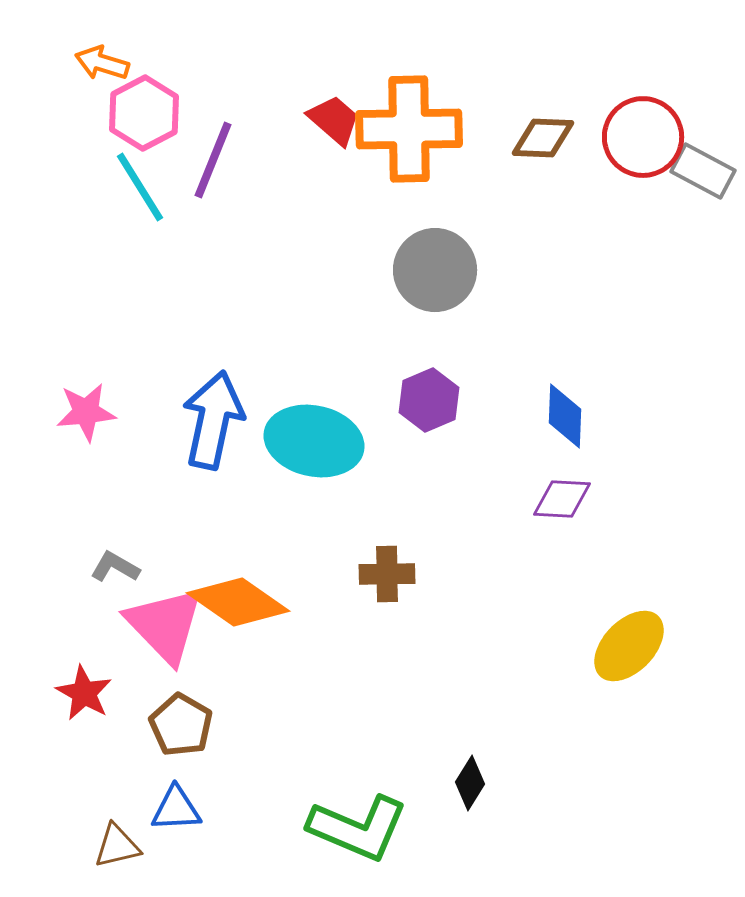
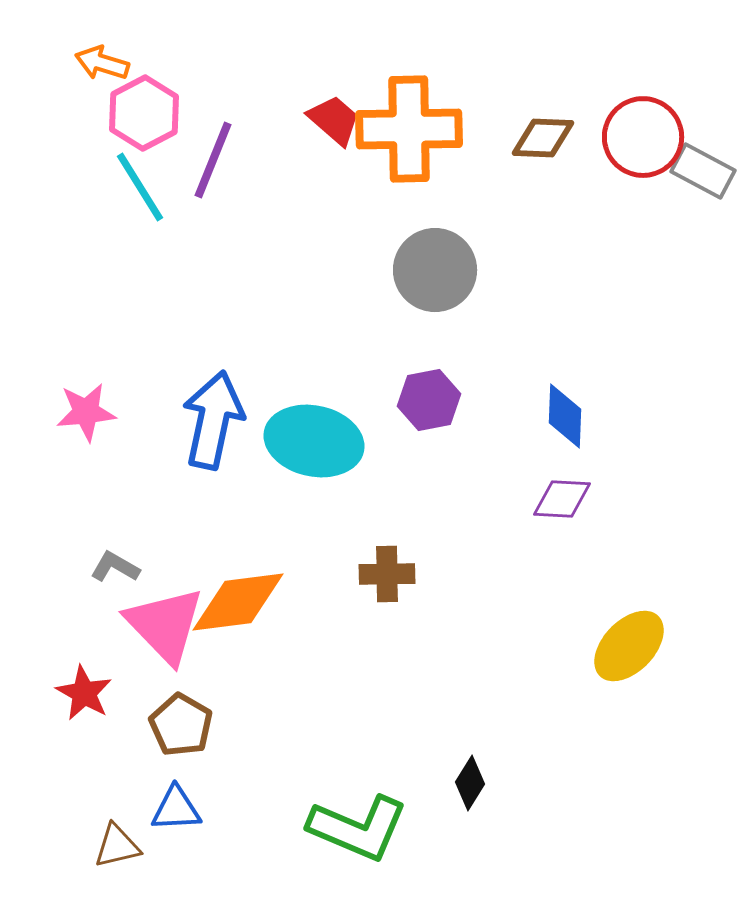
purple hexagon: rotated 12 degrees clockwise
orange diamond: rotated 42 degrees counterclockwise
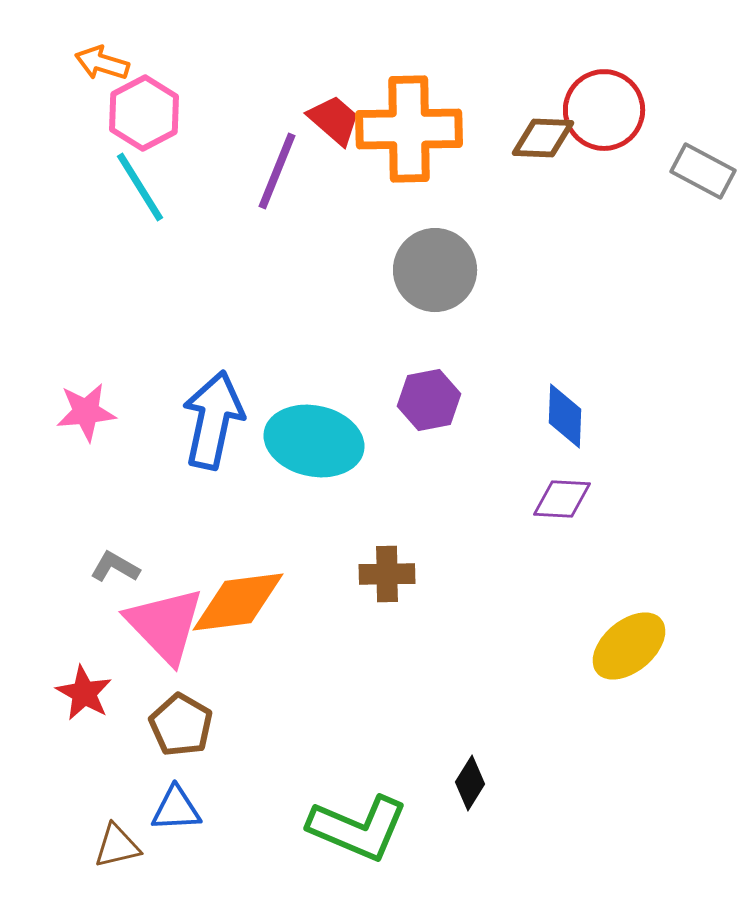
red circle: moved 39 px left, 27 px up
purple line: moved 64 px right, 11 px down
yellow ellipse: rotated 6 degrees clockwise
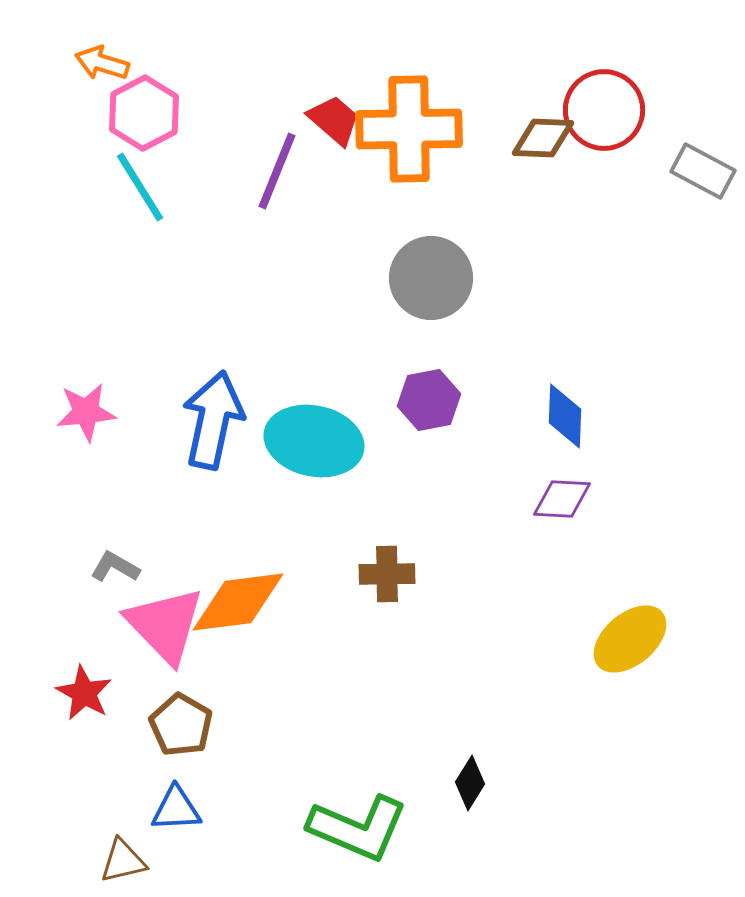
gray circle: moved 4 px left, 8 px down
yellow ellipse: moved 1 px right, 7 px up
brown triangle: moved 6 px right, 15 px down
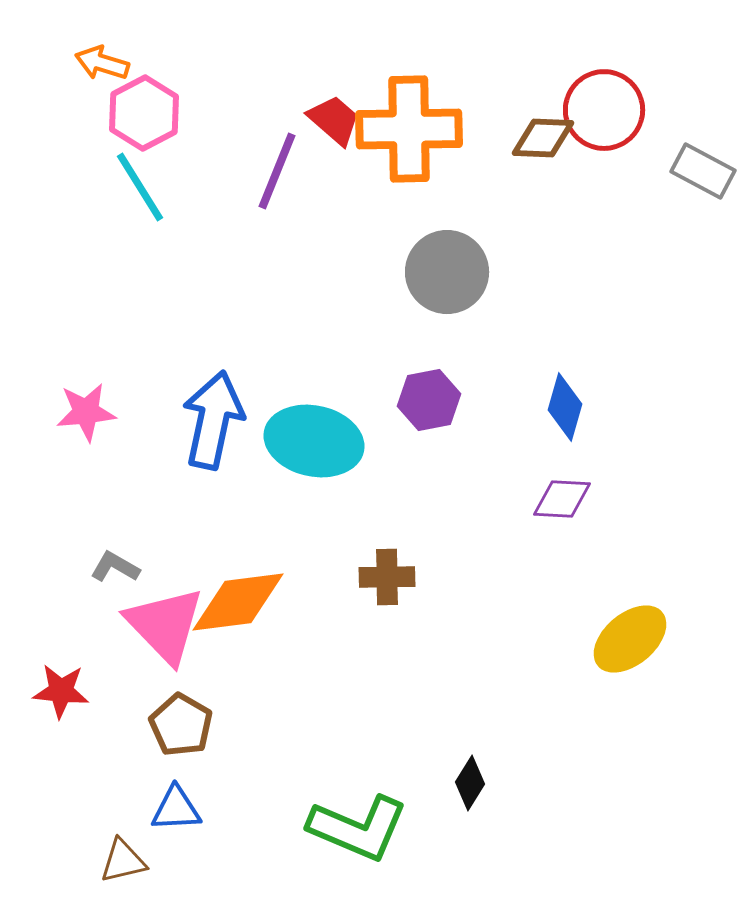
gray circle: moved 16 px right, 6 px up
blue diamond: moved 9 px up; rotated 14 degrees clockwise
brown cross: moved 3 px down
red star: moved 23 px left, 2 px up; rotated 24 degrees counterclockwise
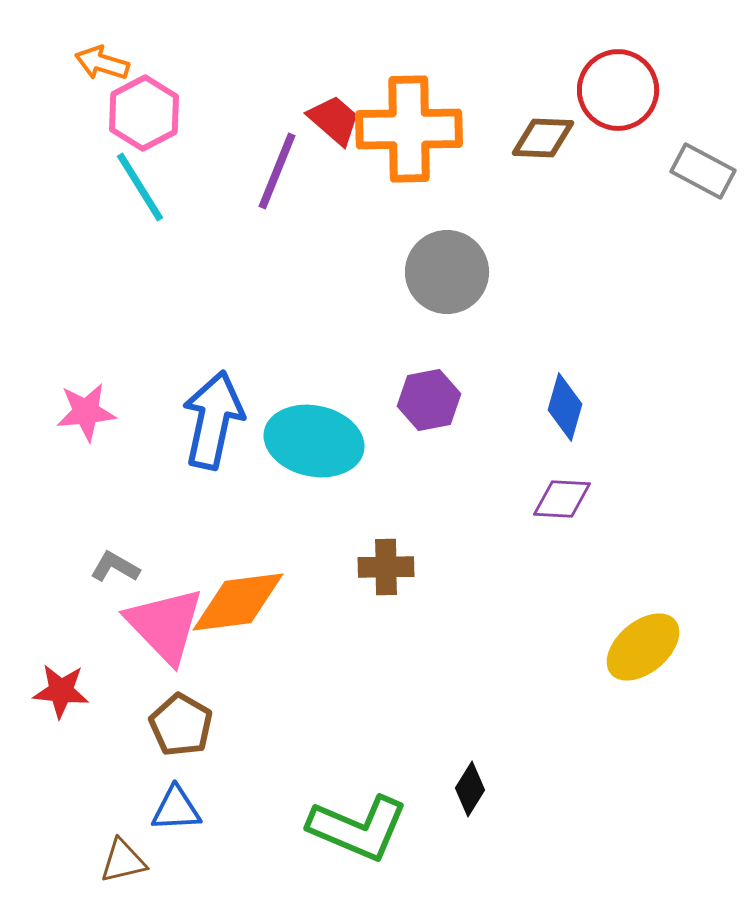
red circle: moved 14 px right, 20 px up
brown cross: moved 1 px left, 10 px up
yellow ellipse: moved 13 px right, 8 px down
black diamond: moved 6 px down
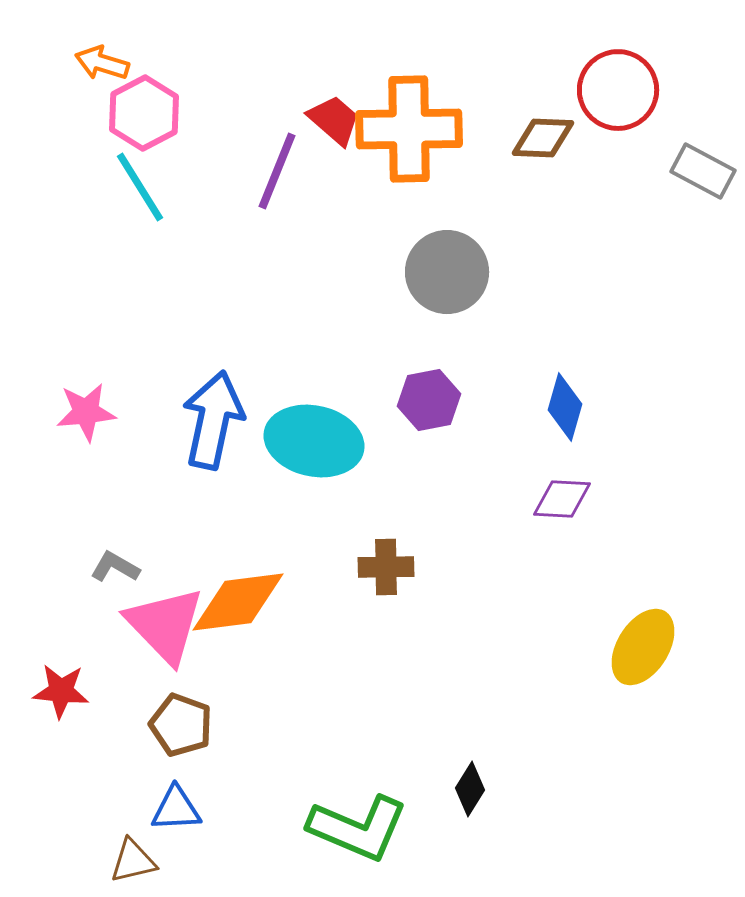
yellow ellipse: rotated 18 degrees counterclockwise
brown pentagon: rotated 10 degrees counterclockwise
brown triangle: moved 10 px right
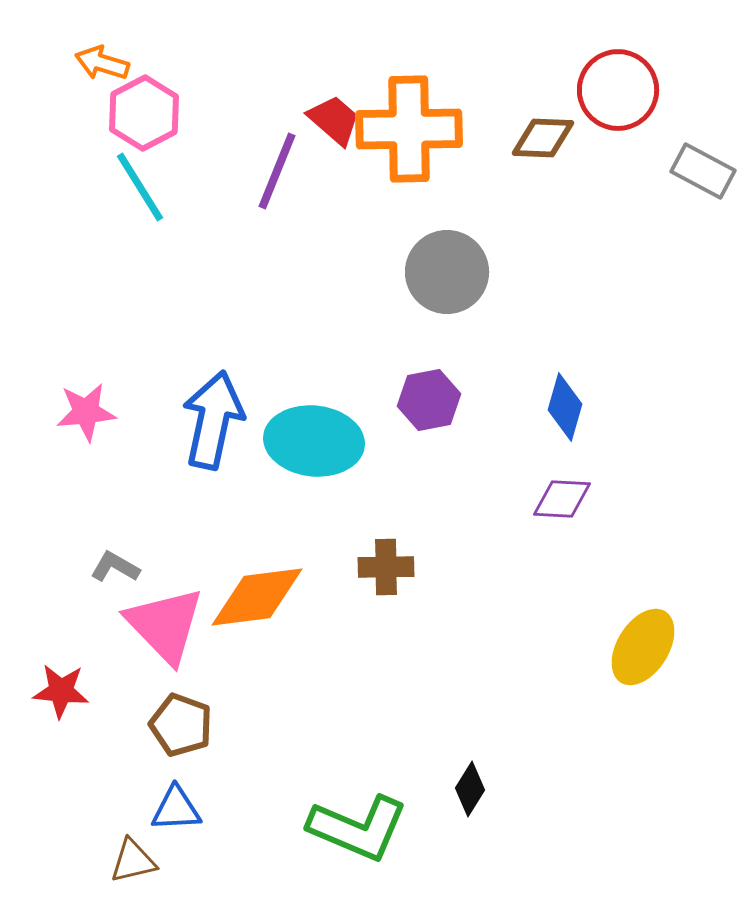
cyan ellipse: rotated 6 degrees counterclockwise
orange diamond: moved 19 px right, 5 px up
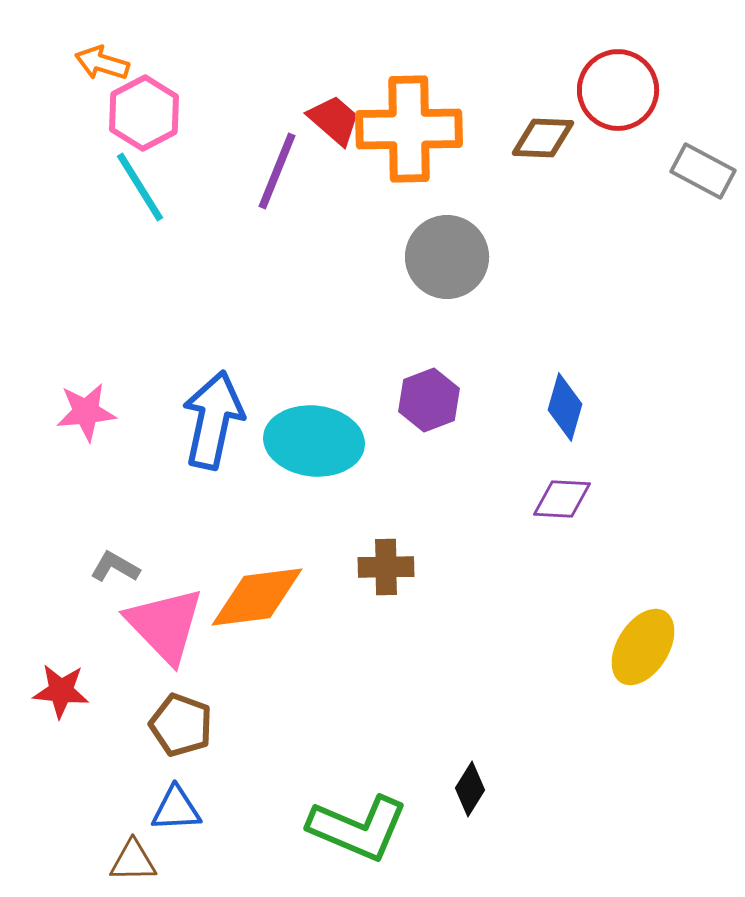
gray circle: moved 15 px up
purple hexagon: rotated 10 degrees counterclockwise
brown triangle: rotated 12 degrees clockwise
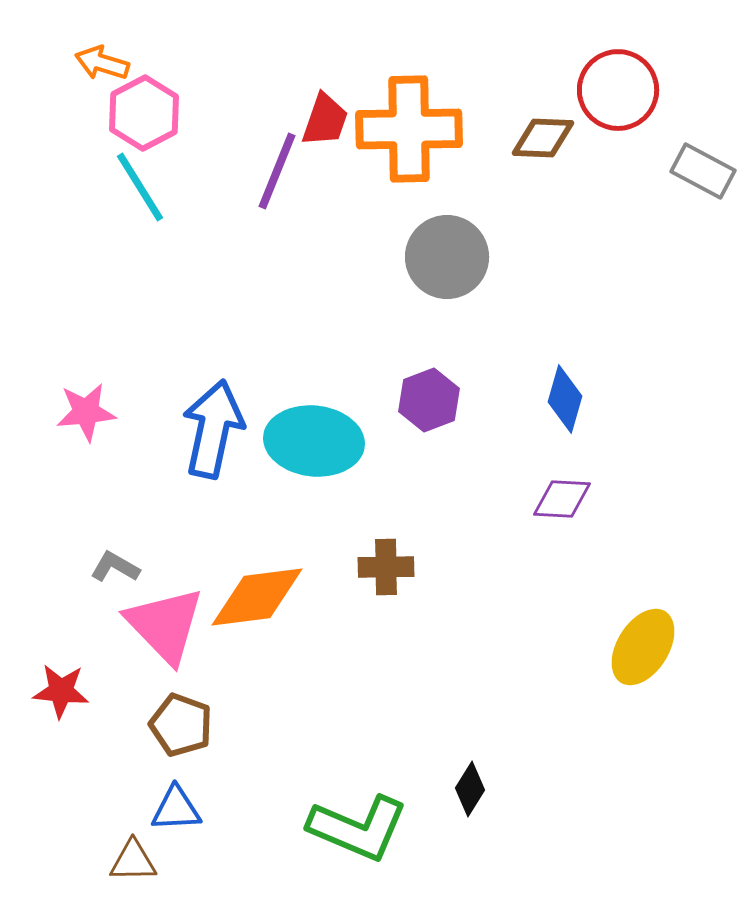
red trapezoid: moved 9 px left; rotated 68 degrees clockwise
blue diamond: moved 8 px up
blue arrow: moved 9 px down
